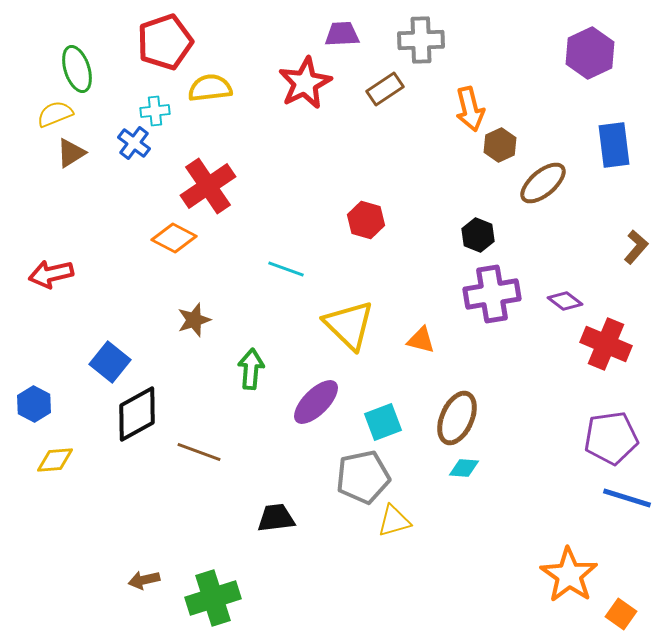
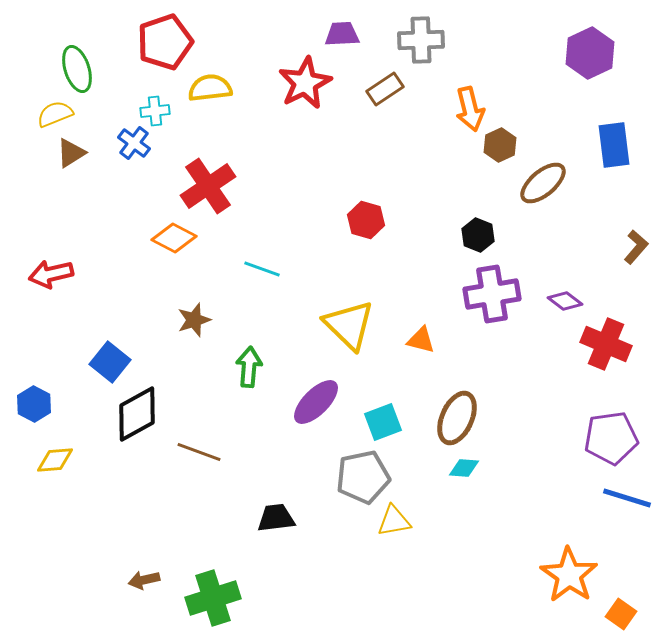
cyan line at (286, 269): moved 24 px left
green arrow at (251, 369): moved 2 px left, 2 px up
yellow triangle at (394, 521): rotated 6 degrees clockwise
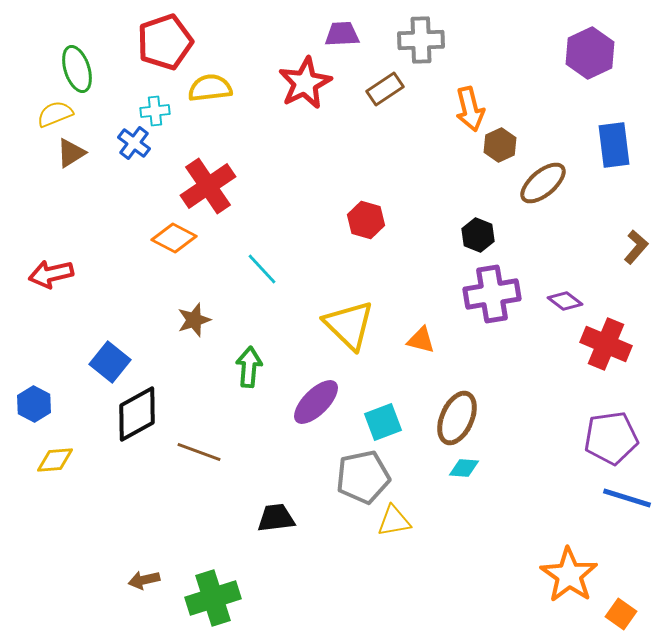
cyan line at (262, 269): rotated 27 degrees clockwise
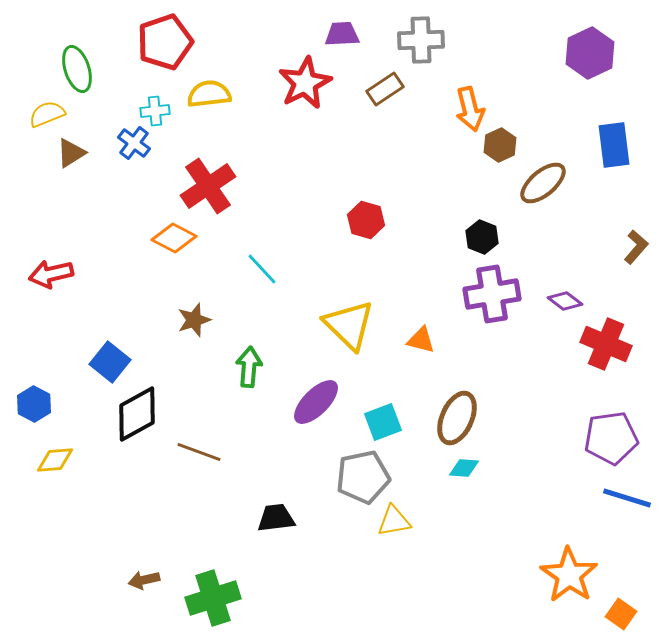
yellow semicircle at (210, 88): moved 1 px left, 6 px down
yellow semicircle at (55, 114): moved 8 px left
black hexagon at (478, 235): moved 4 px right, 2 px down
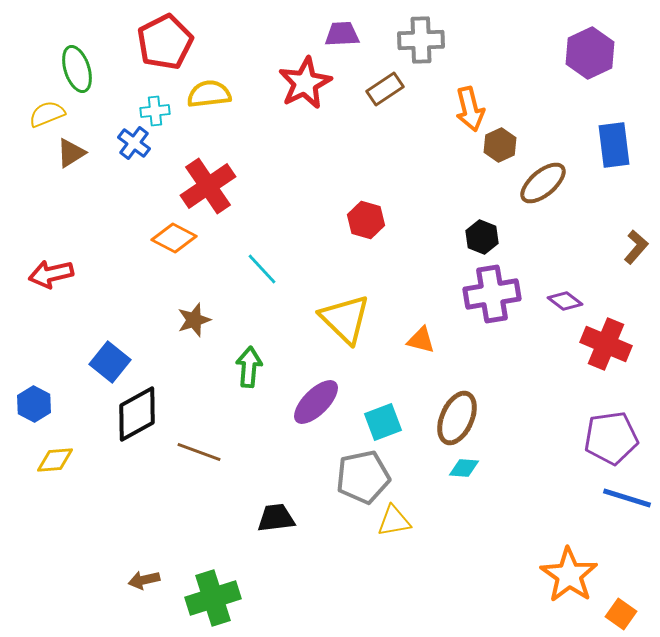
red pentagon at (165, 42): rotated 8 degrees counterclockwise
yellow triangle at (349, 325): moved 4 px left, 6 px up
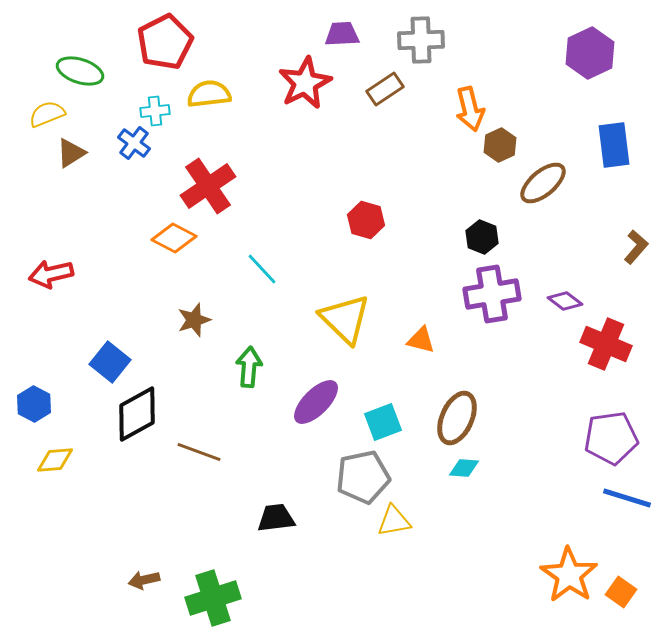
green ellipse at (77, 69): moved 3 px right, 2 px down; rotated 54 degrees counterclockwise
orange square at (621, 614): moved 22 px up
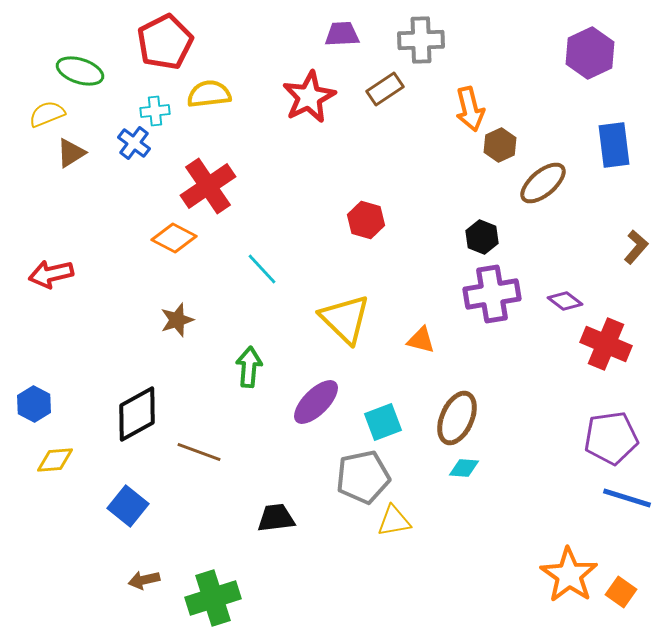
red star at (305, 83): moved 4 px right, 14 px down
brown star at (194, 320): moved 17 px left
blue square at (110, 362): moved 18 px right, 144 px down
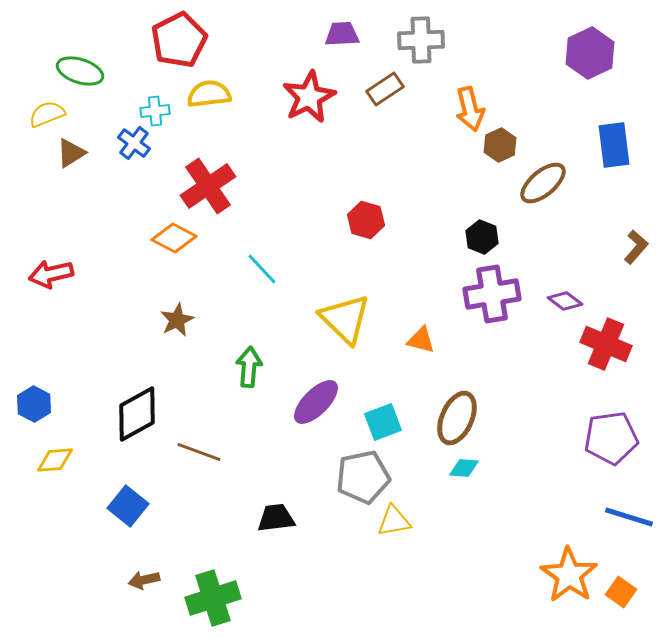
red pentagon at (165, 42): moved 14 px right, 2 px up
brown star at (177, 320): rotated 8 degrees counterclockwise
blue line at (627, 498): moved 2 px right, 19 px down
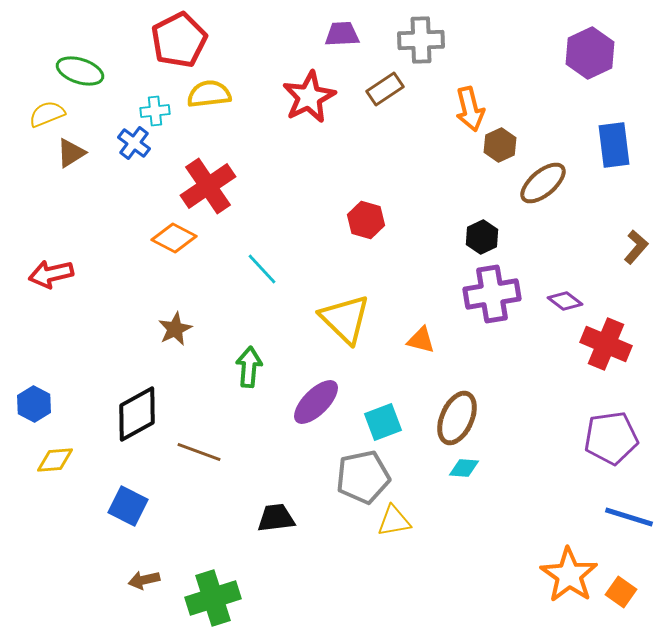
black hexagon at (482, 237): rotated 12 degrees clockwise
brown star at (177, 320): moved 2 px left, 9 px down
blue square at (128, 506): rotated 12 degrees counterclockwise
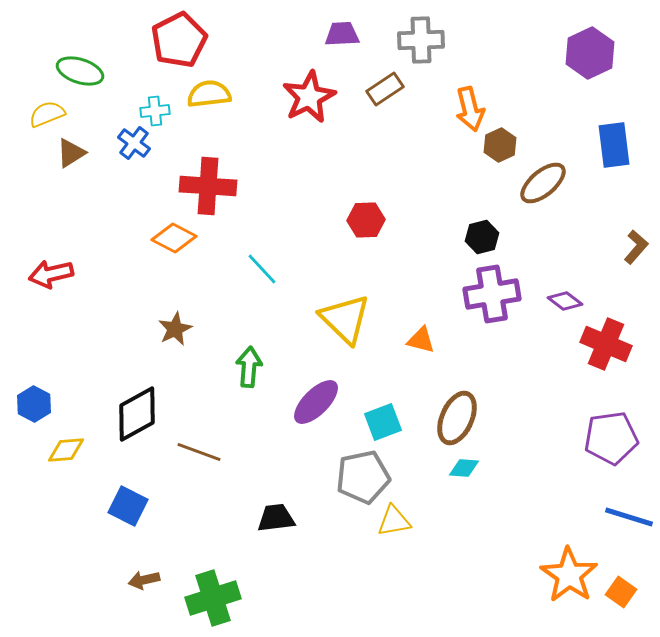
red cross at (208, 186): rotated 38 degrees clockwise
red hexagon at (366, 220): rotated 18 degrees counterclockwise
black hexagon at (482, 237): rotated 12 degrees clockwise
yellow diamond at (55, 460): moved 11 px right, 10 px up
